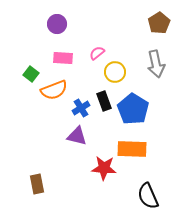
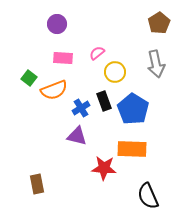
green square: moved 2 px left, 4 px down
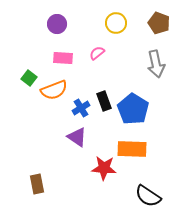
brown pentagon: rotated 20 degrees counterclockwise
yellow circle: moved 1 px right, 49 px up
purple triangle: moved 1 px down; rotated 20 degrees clockwise
black semicircle: rotated 32 degrees counterclockwise
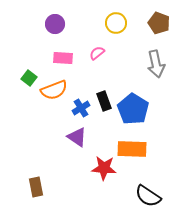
purple circle: moved 2 px left
brown rectangle: moved 1 px left, 3 px down
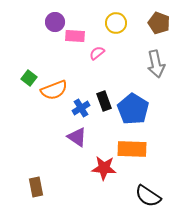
purple circle: moved 2 px up
pink rectangle: moved 12 px right, 22 px up
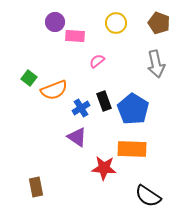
pink semicircle: moved 8 px down
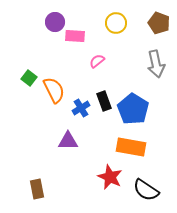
orange semicircle: rotated 96 degrees counterclockwise
purple triangle: moved 9 px left, 4 px down; rotated 35 degrees counterclockwise
orange rectangle: moved 1 px left, 2 px up; rotated 8 degrees clockwise
red star: moved 6 px right, 9 px down; rotated 20 degrees clockwise
brown rectangle: moved 1 px right, 2 px down
black semicircle: moved 2 px left, 6 px up
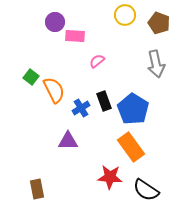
yellow circle: moved 9 px right, 8 px up
green square: moved 2 px right, 1 px up
orange rectangle: rotated 44 degrees clockwise
red star: rotated 20 degrees counterclockwise
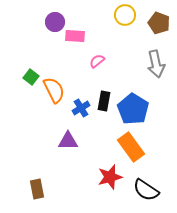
black rectangle: rotated 30 degrees clockwise
red star: rotated 20 degrees counterclockwise
